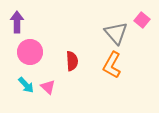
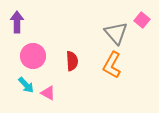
pink circle: moved 3 px right, 4 px down
pink triangle: moved 6 px down; rotated 14 degrees counterclockwise
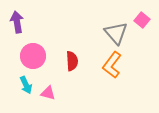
purple arrow: rotated 10 degrees counterclockwise
orange L-shape: rotated 8 degrees clockwise
cyan arrow: rotated 18 degrees clockwise
pink triangle: rotated 14 degrees counterclockwise
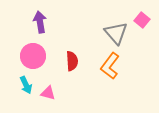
purple arrow: moved 23 px right
orange L-shape: moved 2 px left, 1 px down
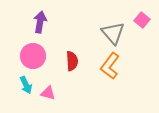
purple arrow: rotated 20 degrees clockwise
gray triangle: moved 3 px left
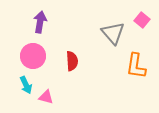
orange L-shape: moved 26 px right; rotated 28 degrees counterclockwise
pink triangle: moved 2 px left, 4 px down
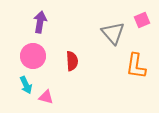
pink square: rotated 28 degrees clockwise
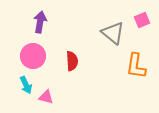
gray triangle: rotated 10 degrees counterclockwise
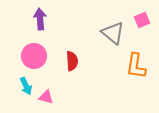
purple arrow: moved 3 px up; rotated 15 degrees counterclockwise
pink circle: moved 1 px right
cyan arrow: moved 1 px down
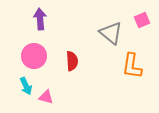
gray triangle: moved 2 px left
orange L-shape: moved 4 px left
